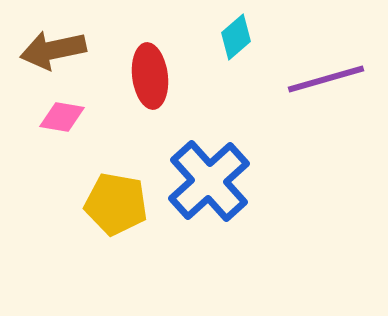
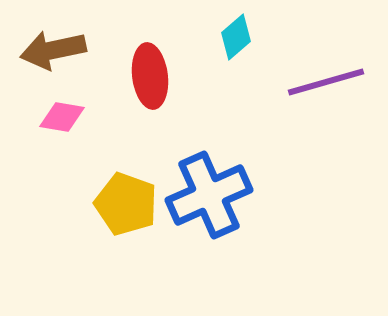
purple line: moved 3 px down
blue cross: moved 14 px down; rotated 18 degrees clockwise
yellow pentagon: moved 10 px right; rotated 10 degrees clockwise
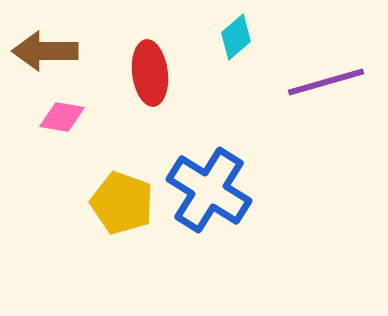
brown arrow: moved 8 px left, 1 px down; rotated 12 degrees clockwise
red ellipse: moved 3 px up
blue cross: moved 5 px up; rotated 34 degrees counterclockwise
yellow pentagon: moved 4 px left, 1 px up
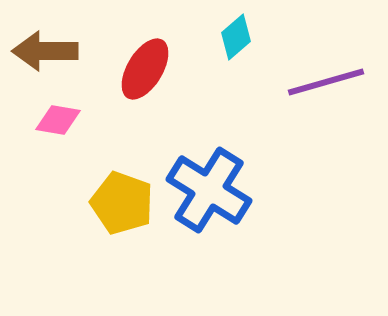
red ellipse: moved 5 px left, 4 px up; rotated 38 degrees clockwise
pink diamond: moved 4 px left, 3 px down
